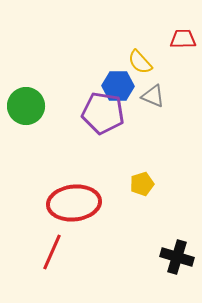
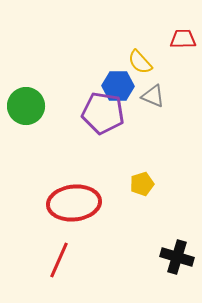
red line: moved 7 px right, 8 px down
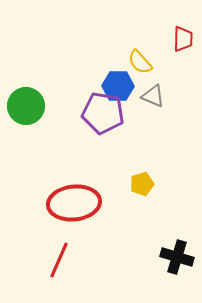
red trapezoid: rotated 92 degrees clockwise
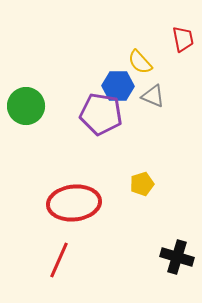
red trapezoid: rotated 12 degrees counterclockwise
purple pentagon: moved 2 px left, 1 px down
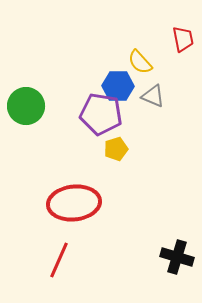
yellow pentagon: moved 26 px left, 35 px up
